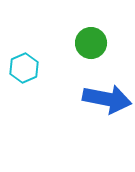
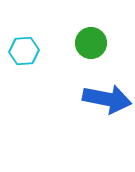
cyan hexagon: moved 17 px up; rotated 20 degrees clockwise
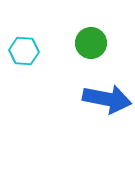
cyan hexagon: rotated 8 degrees clockwise
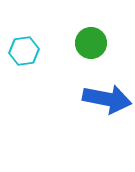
cyan hexagon: rotated 12 degrees counterclockwise
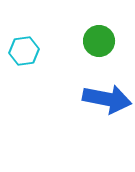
green circle: moved 8 px right, 2 px up
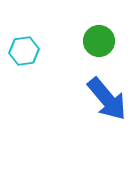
blue arrow: rotated 39 degrees clockwise
